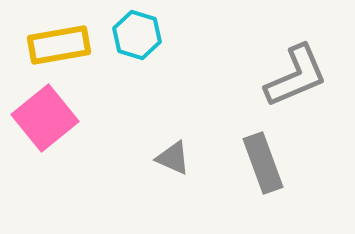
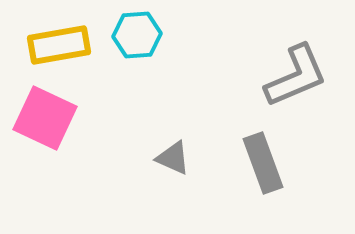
cyan hexagon: rotated 21 degrees counterclockwise
pink square: rotated 26 degrees counterclockwise
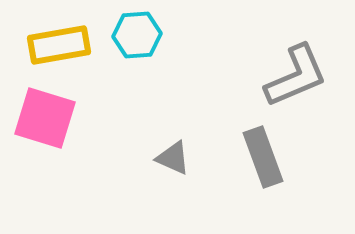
pink square: rotated 8 degrees counterclockwise
gray rectangle: moved 6 px up
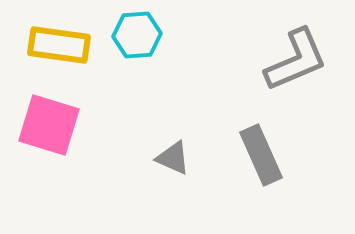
yellow rectangle: rotated 18 degrees clockwise
gray L-shape: moved 16 px up
pink square: moved 4 px right, 7 px down
gray rectangle: moved 2 px left, 2 px up; rotated 4 degrees counterclockwise
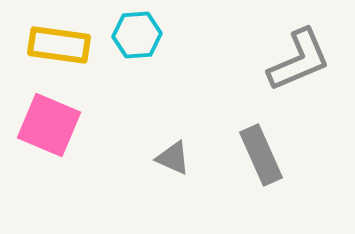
gray L-shape: moved 3 px right
pink square: rotated 6 degrees clockwise
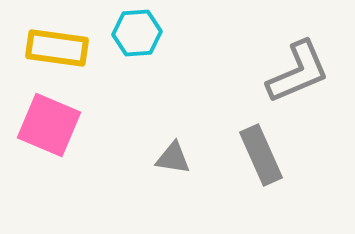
cyan hexagon: moved 2 px up
yellow rectangle: moved 2 px left, 3 px down
gray L-shape: moved 1 px left, 12 px down
gray triangle: rotated 15 degrees counterclockwise
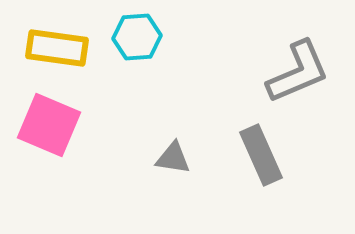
cyan hexagon: moved 4 px down
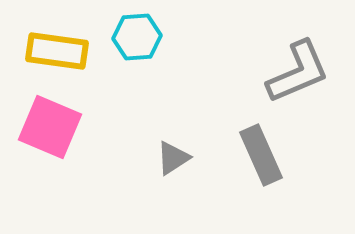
yellow rectangle: moved 3 px down
pink square: moved 1 px right, 2 px down
gray triangle: rotated 42 degrees counterclockwise
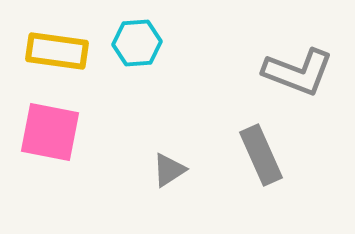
cyan hexagon: moved 6 px down
gray L-shape: rotated 44 degrees clockwise
pink square: moved 5 px down; rotated 12 degrees counterclockwise
gray triangle: moved 4 px left, 12 px down
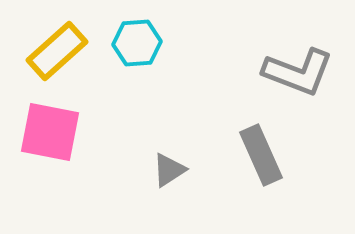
yellow rectangle: rotated 50 degrees counterclockwise
